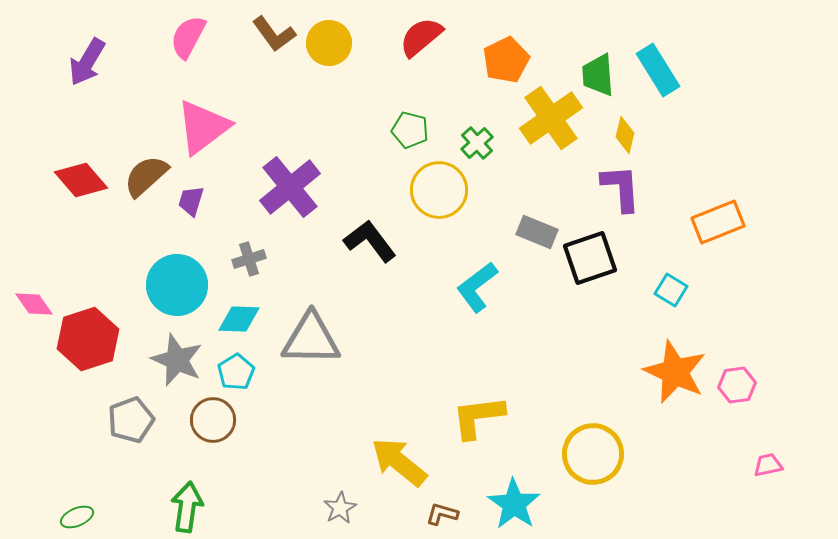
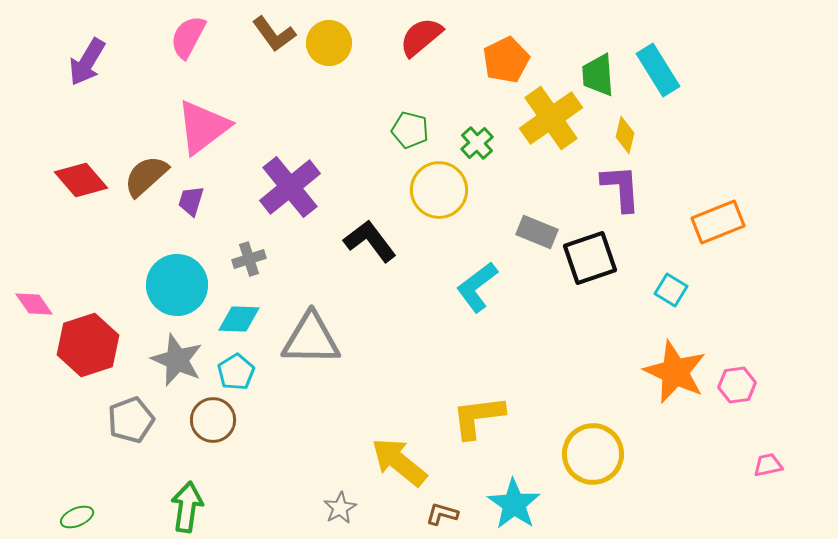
red hexagon at (88, 339): moved 6 px down
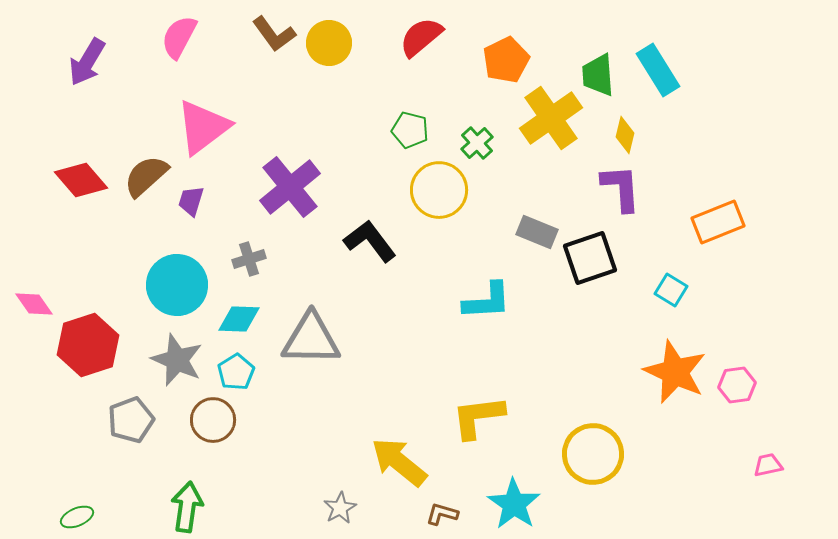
pink semicircle at (188, 37): moved 9 px left
cyan L-shape at (477, 287): moved 10 px right, 14 px down; rotated 146 degrees counterclockwise
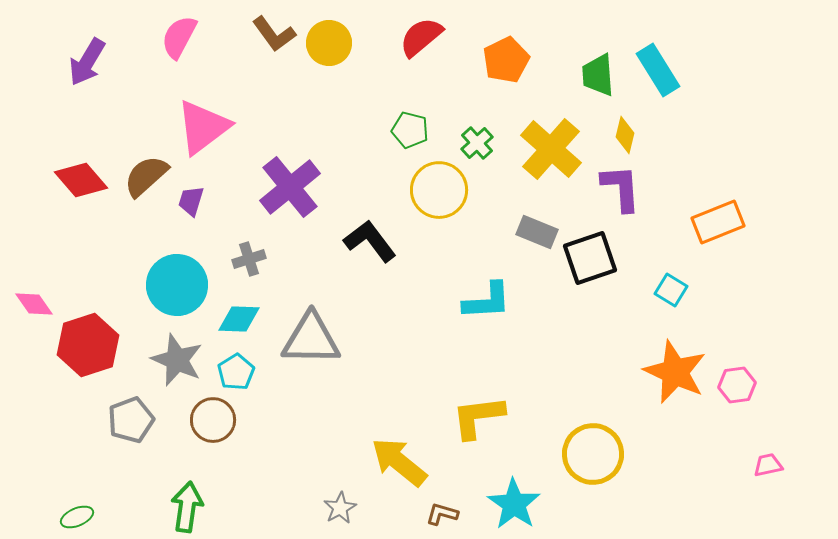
yellow cross at (551, 118): moved 31 px down; rotated 14 degrees counterclockwise
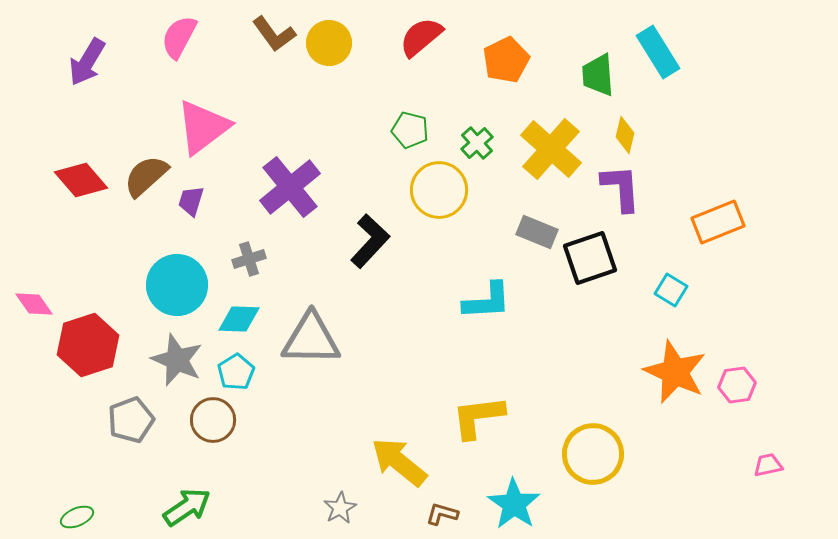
cyan rectangle at (658, 70): moved 18 px up
black L-shape at (370, 241): rotated 80 degrees clockwise
green arrow at (187, 507): rotated 48 degrees clockwise
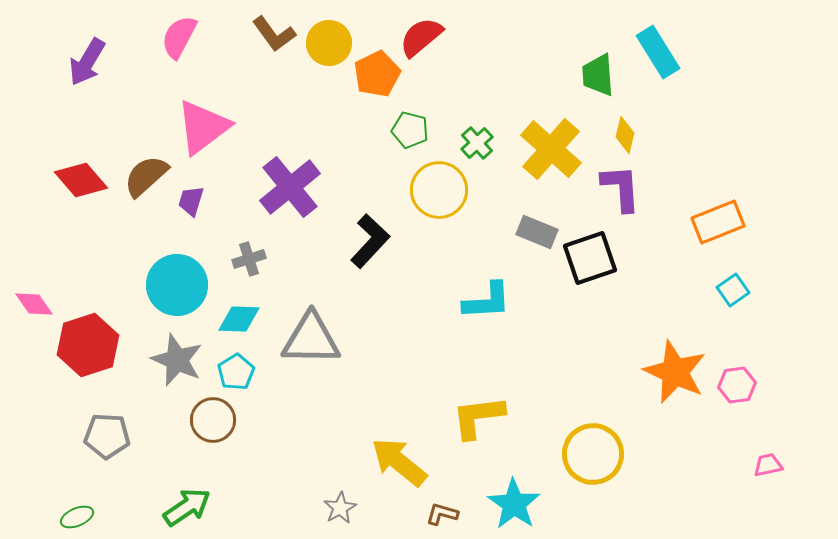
orange pentagon at (506, 60): moved 129 px left, 14 px down
cyan square at (671, 290): moved 62 px right; rotated 24 degrees clockwise
gray pentagon at (131, 420): moved 24 px left, 16 px down; rotated 24 degrees clockwise
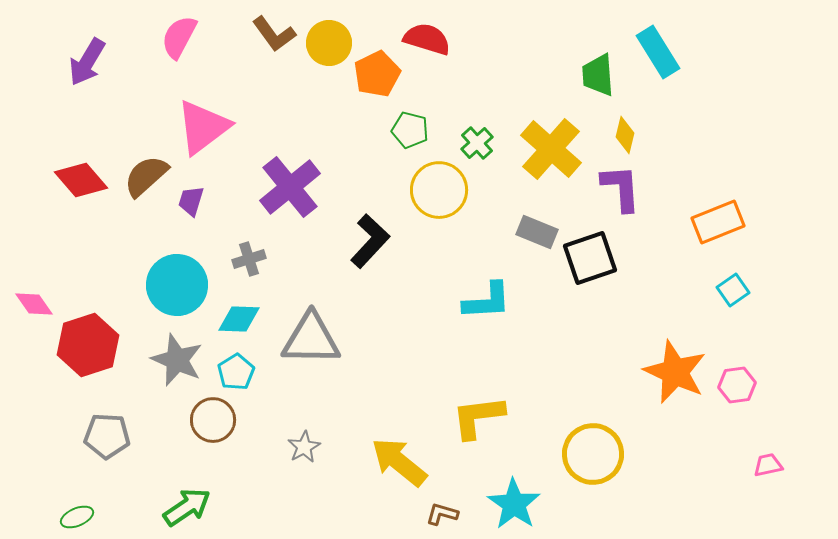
red semicircle at (421, 37): moved 6 px right, 2 px down; rotated 57 degrees clockwise
gray star at (340, 508): moved 36 px left, 61 px up
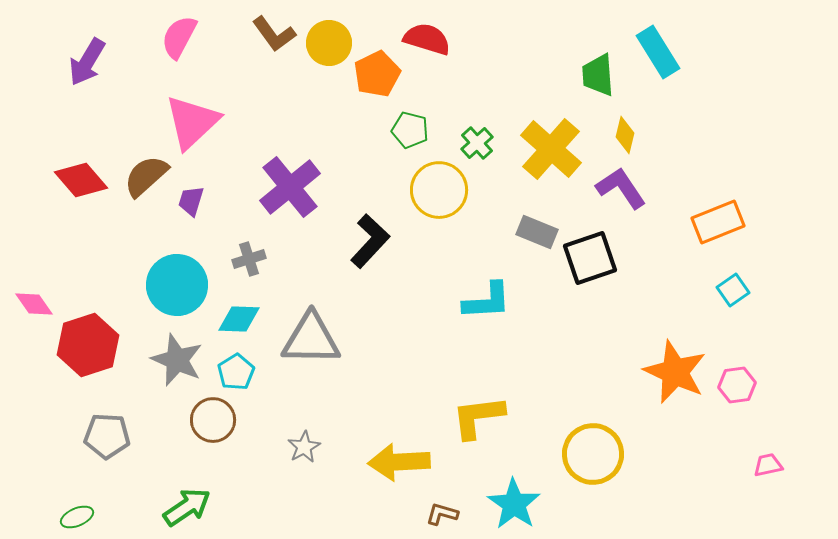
pink triangle at (203, 127): moved 11 px left, 5 px up; rotated 6 degrees counterclockwise
purple L-shape at (621, 188): rotated 30 degrees counterclockwise
yellow arrow at (399, 462): rotated 42 degrees counterclockwise
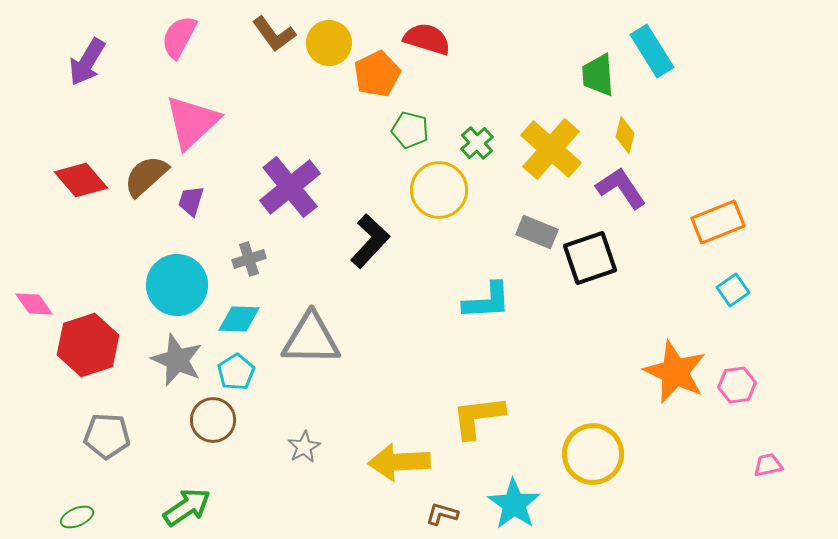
cyan rectangle at (658, 52): moved 6 px left, 1 px up
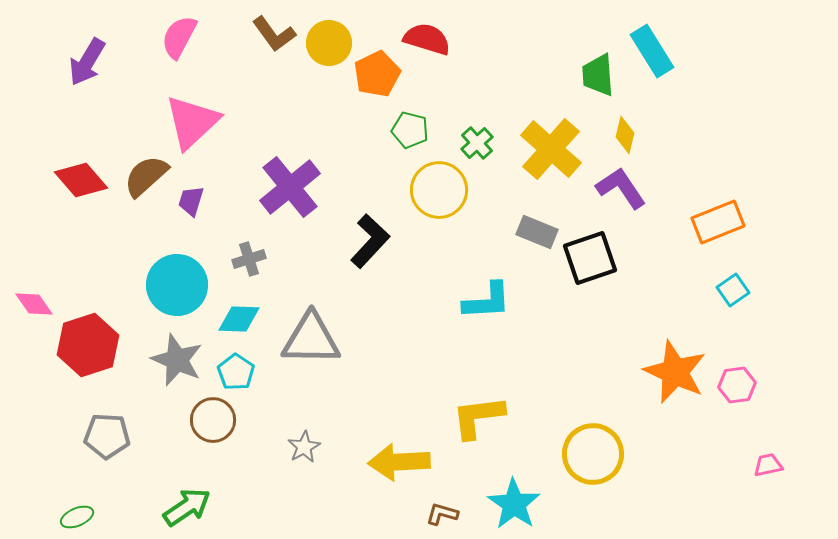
cyan pentagon at (236, 372): rotated 6 degrees counterclockwise
